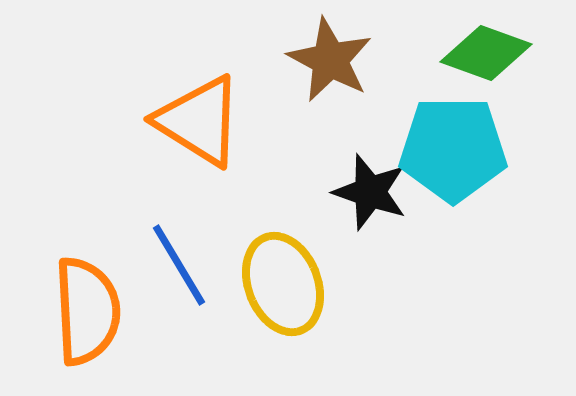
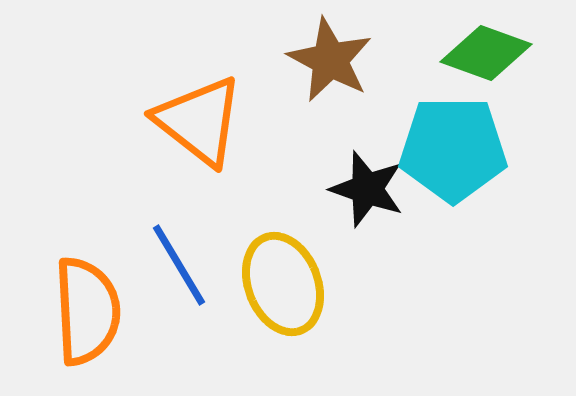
orange triangle: rotated 6 degrees clockwise
black star: moved 3 px left, 3 px up
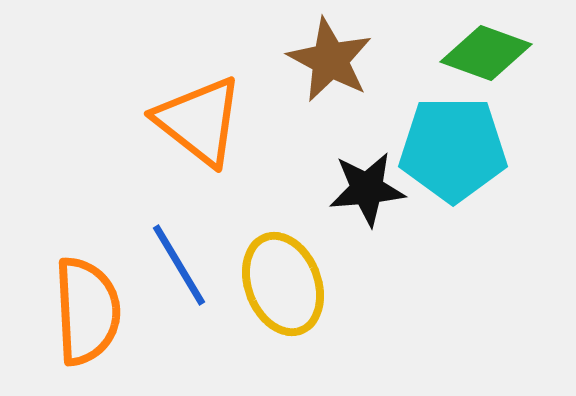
black star: rotated 24 degrees counterclockwise
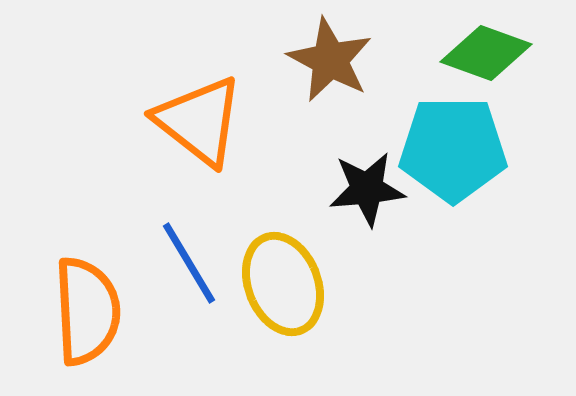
blue line: moved 10 px right, 2 px up
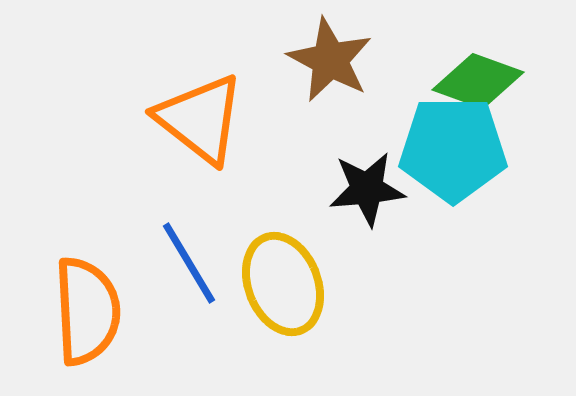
green diamond: moved 8 px left, 28 px down
orange triangle: moved 1 px right, 2 px up
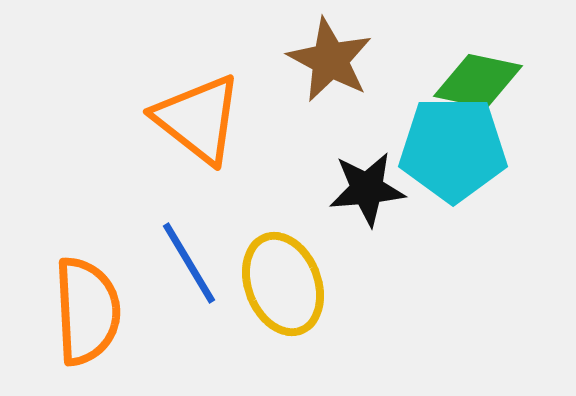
green diamond: rotated 8 degrees counterclockwise
orange triangle: moved 2 px left
